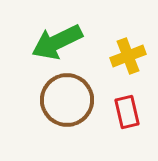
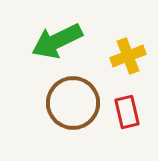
green arrow: moved 1 px up
brown circle: moved 6 px right, 3 px down
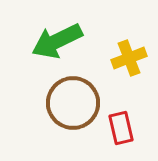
yellow cross: moved 1 px right, 2 px down
red rectangle: moved 6 px left, 16 px down
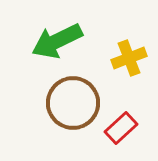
red rectangle: rotated 60 degrees clockwise
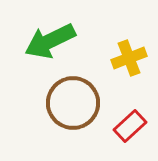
green arrow: moved 7 px left
red rectangle: moved 9 px right, 2 px up
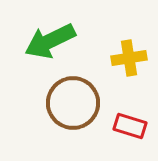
yellow cross: rotated 12 degrees clockwise
red rectangle: rotated 60 degrees clockwise
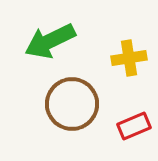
brown circle: moved 1 px left, 1 px down
red rectangle: moved 4 px right; rotated 40 degrees counterclockwise
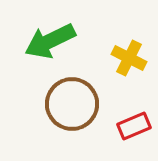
yellow cross: rotated 36 degrees clockwise
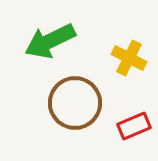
brown circle: moved 3 px right, 1 px up
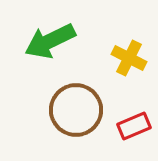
brown circle: moved 1 px right, 7 px down
